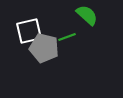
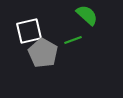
green line: moved 6 px right, 3 px down
gray pentagon: moved 1 px left, 5 px down; rotated 16 degrees clockwise
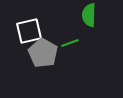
green semicircle: moved 2 px right; rotated 130 degrees counterclockwise
green line: moved 3 px left, 3 px down
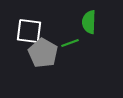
green semicircle: moved 7 px down
white square: rotated 20 degrees clockwise
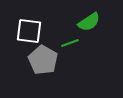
green semicircle: rotated 125 degrees counterclockwise
gray pentagon: moved 7 px down
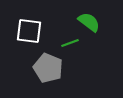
green semicircle: rotated 110 degrees counterclockwise
gray pentagon: moved 5 px right, 8 px down; rotated 8 degrees counterclockwise
